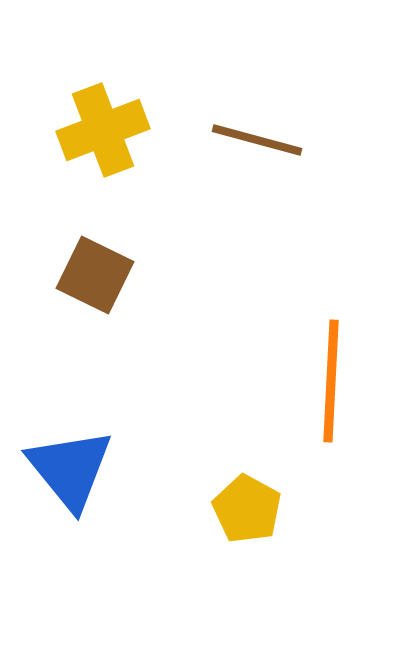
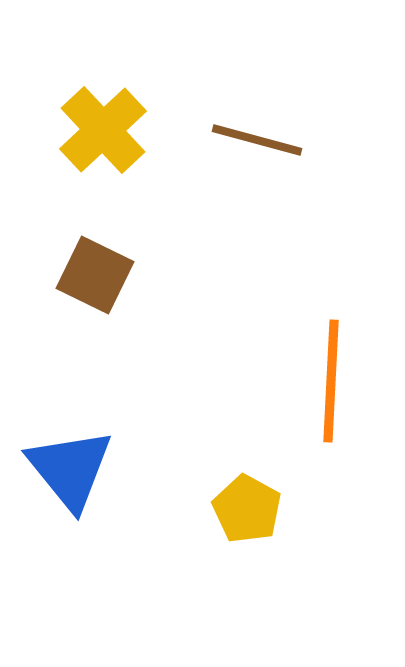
yellow cross: rotated 22 degrees counterclockwise
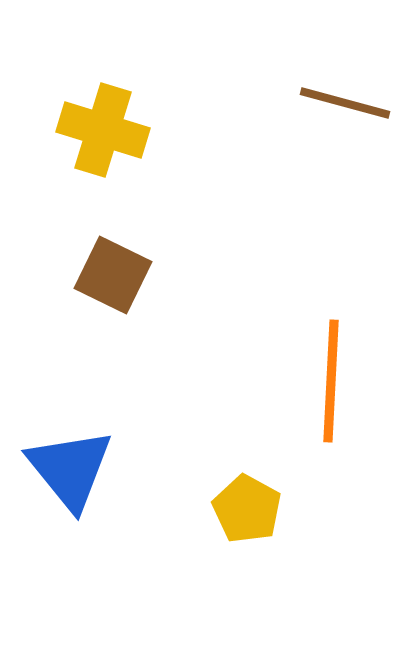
yellow cross: rotated 30 degrees counterclockwise
brown line: moved 88 px right, 37 px up
brown square: moved 18 px right
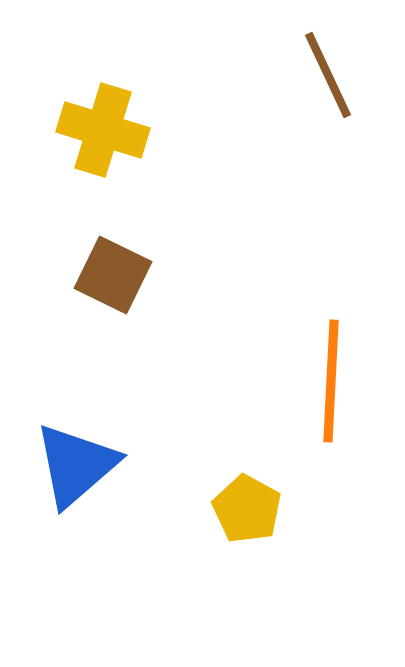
brown line: moved 17 px left, 28 px up; rotated 50 degrees clockwise
blue triangle: moved 6 px right, 4 px up; rotated 28 degrees clockwise
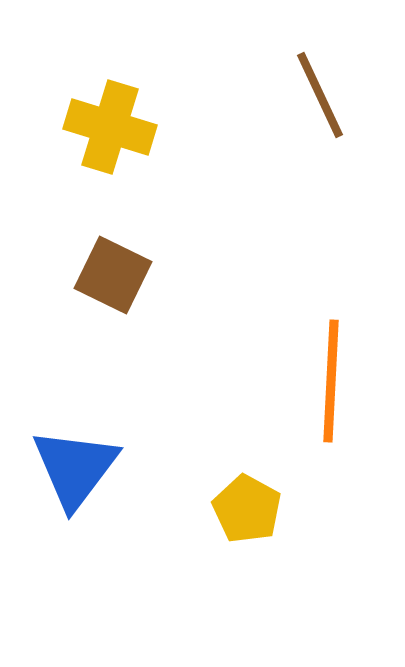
brown line: moved 8 px left, 20 px down
yellow cross: moved 7 px right, 3 px up
blue triangle: moved 1 px left, 3 px down; rotated 12 degrees counterclockwise
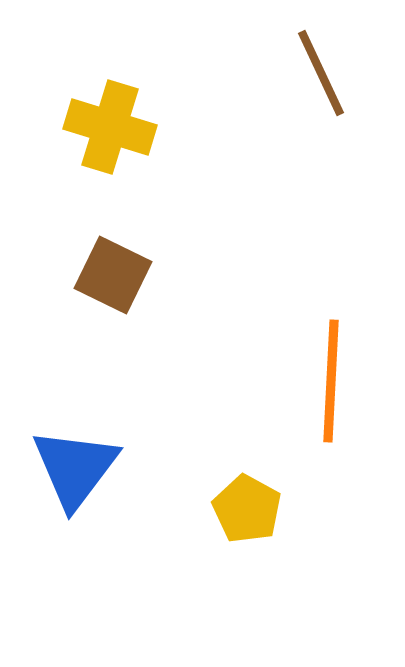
brown line: moved 1 px right, 22 px up
